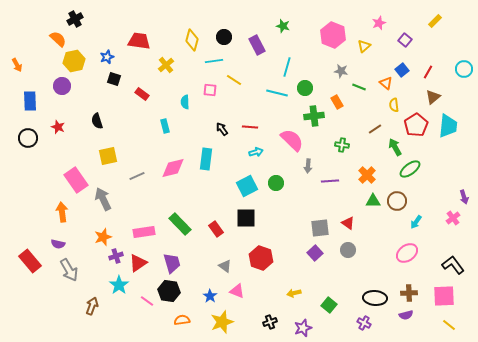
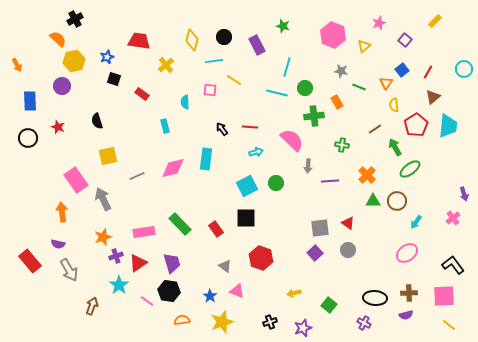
orange triangle at (386, 83): rotated 24 degrees clockwise
purple arrow at (464, 197): moved 3 px up
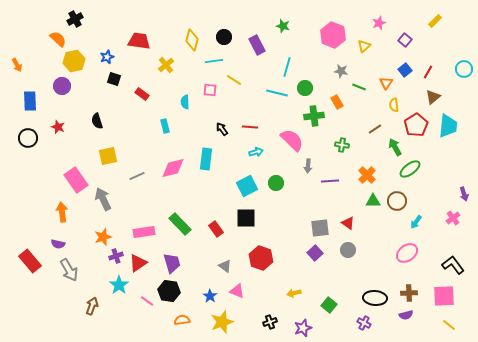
blue square at (402, 70): moved 3 px right
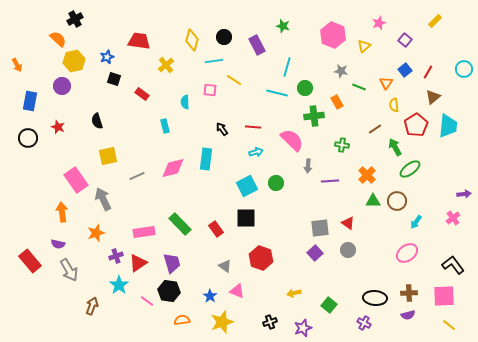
blue rectangle at (30, 101): rotated 12 degrees clockwise
red line at (250, 127): moved 3 px right
purple arrow at (464, 194): rotated 80 degrees counterclockwise
orange star at (103, 237): moved 7 px left, 4 px up
purple semicircle at (406, 315): moved 2 px right
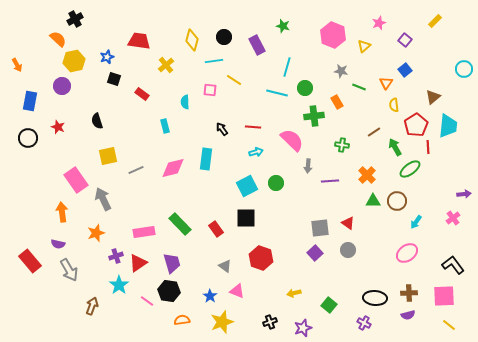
red line at (428, 72): moved 75 px down; rotated 32 degrees counterclockwise
brown line at (375, 129): moved 1 px left, 3 px down
gray line at (137, 176): moved 1 px left, 6 px up
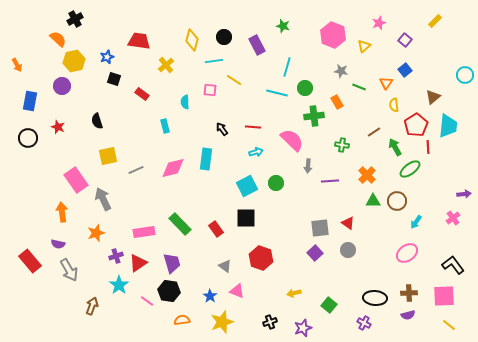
cyan circle at (464, 69): moved 1 px right, 6 px down
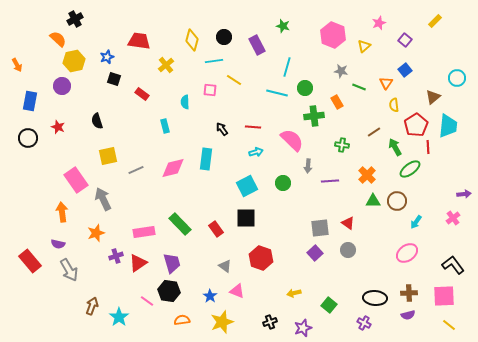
cyan circle at (465, 75): moved 8 px left, 3 px down
green circle at (276, 183): moved 7 px right
cyan star at (119, 285): moved 32 px down
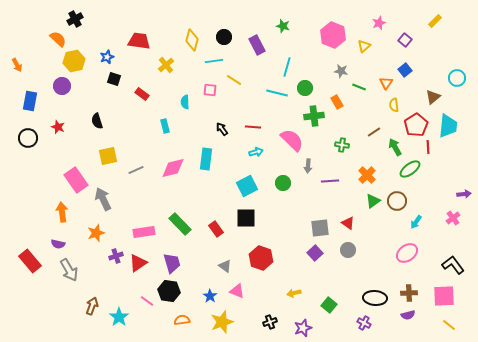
green triangle at (373, 201): rotated 35 degrees counterclockwise
